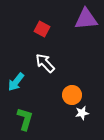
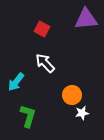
green L-shape: moved 3 px right, 3 px up
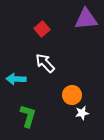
red square: rotated 21 degrees clockwise
cyan arrow: moved 3 px up; rotated 54 degrees clockwise
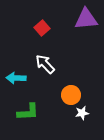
red square: moved 1 px up
white arrow: moved 1 px down
cyan arrow: moved 1 px up
orange circle: moved 1 px left
green L-shape: moved 4 px up; rotated 70 degrees clockwise
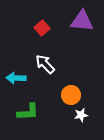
purple triangle: moved 4 px left, 2 px down; rotated 10 degrees clockwise
white star: moved 1 px left, 2 px down
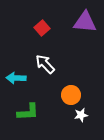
purple triangle: moved 3 px right, 1 px down
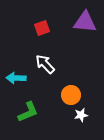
red square: rotated 21 degrees clockwise
green L-shape: rotated 20 degrees counterclockwise
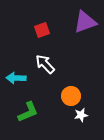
purple triangle: rotated 25 degrees counterclockwise
red square: moved 2 px down
orange circle: moved 1 px down
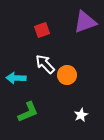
orange circle: moved 4 px left, 21 px up
white star: rotated 16 degrees counterclockwise
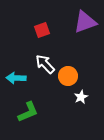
orange circle: moved 1 px right, 1 px down
white star: moved 18 px up
